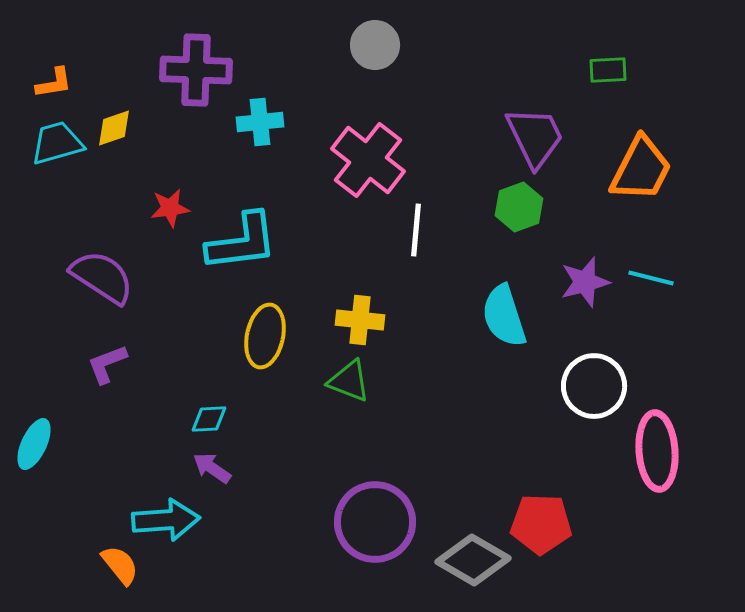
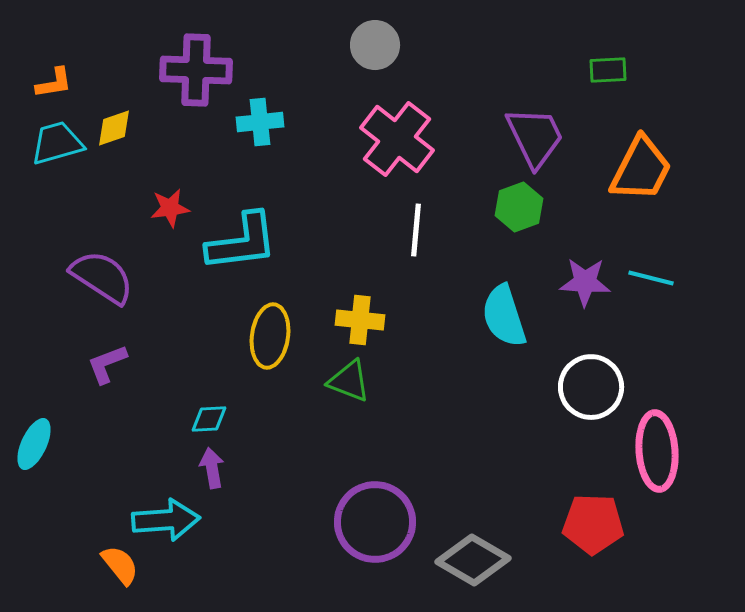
pink cross: moved 29 px right, 21 px up
purple star: rotated 18 degrees clockwise
yellow ellipse: moved 5 px right; rotated 4 degrees counterclockwise
white circle: moved 3 px left, 1 px down
purple arrow: rotated 45 degrees clockwise
red pentagon: moved 52 px right
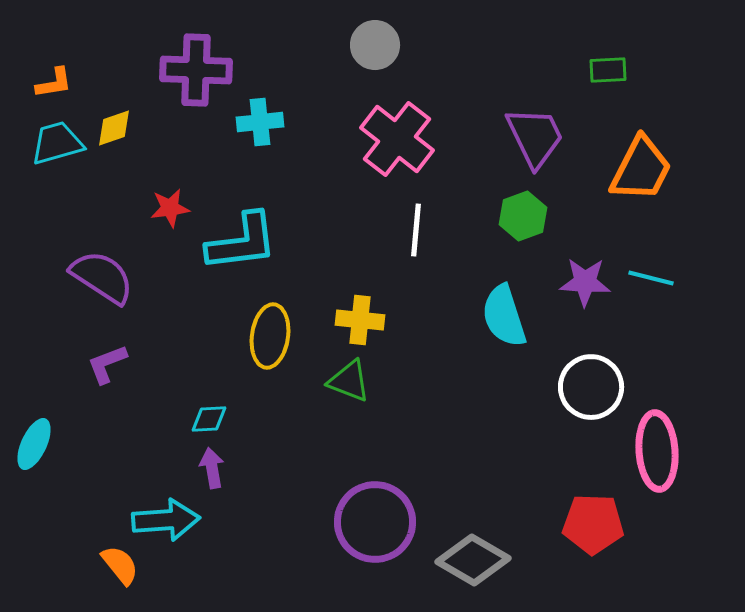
green hexagon: moved 4 px right, 9 px down
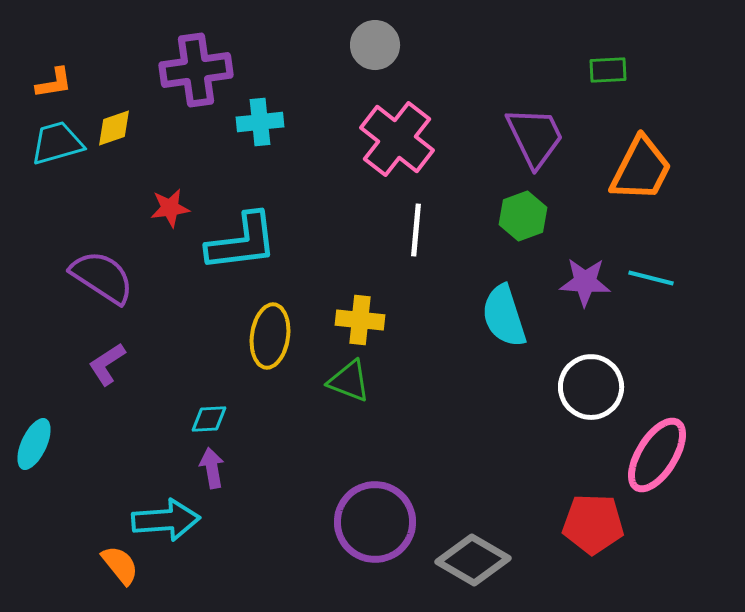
purple cross: rotated 10 degrees counterclockwise
purple L-shape: rotated 12 degrees counterclockwise
pink ellipse: moved 4 px down; rotated 36 degrees clockwise
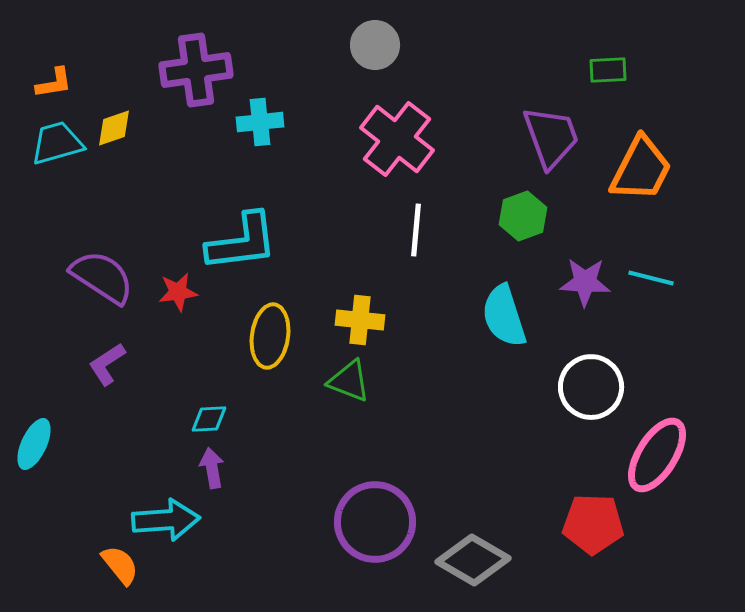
purple trapezoid: moved 16 px right; rotated 6 degrees clockwise
red star: moved 8 px right, 84 px down
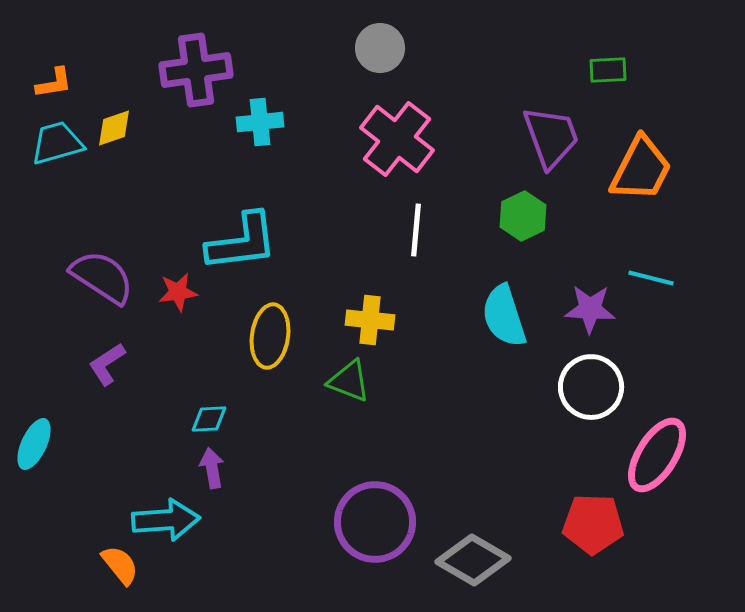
gray circle: moved 5 px right, 3 px down
green hexagon: rotated 6 degrees counterclockwise
purple star: moved 5 px right, 27 px down
yellow cross: moved 10 px right
